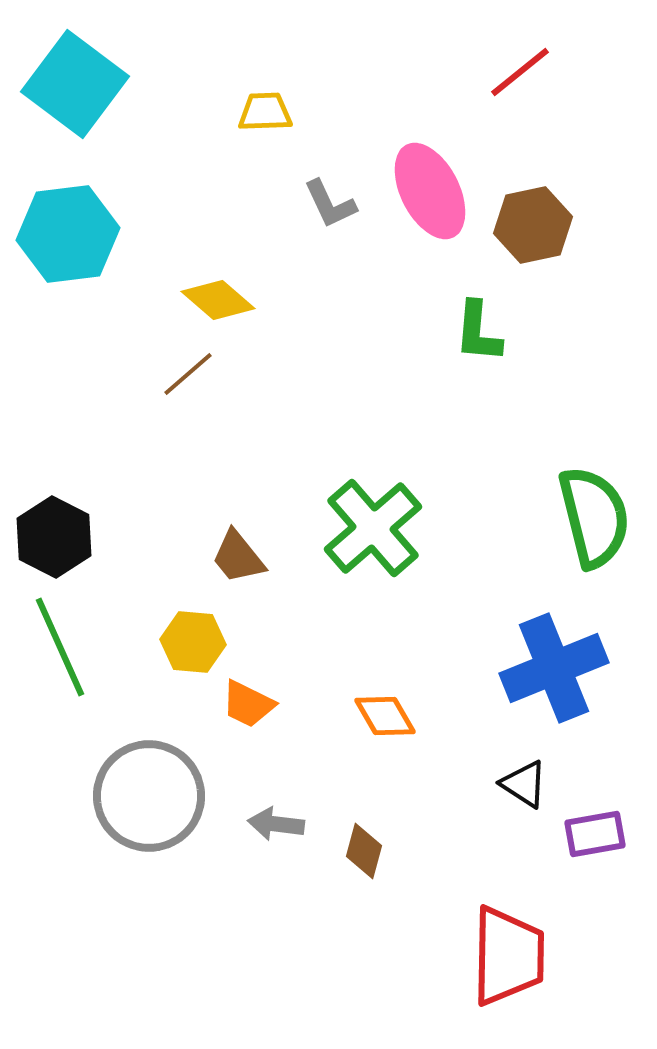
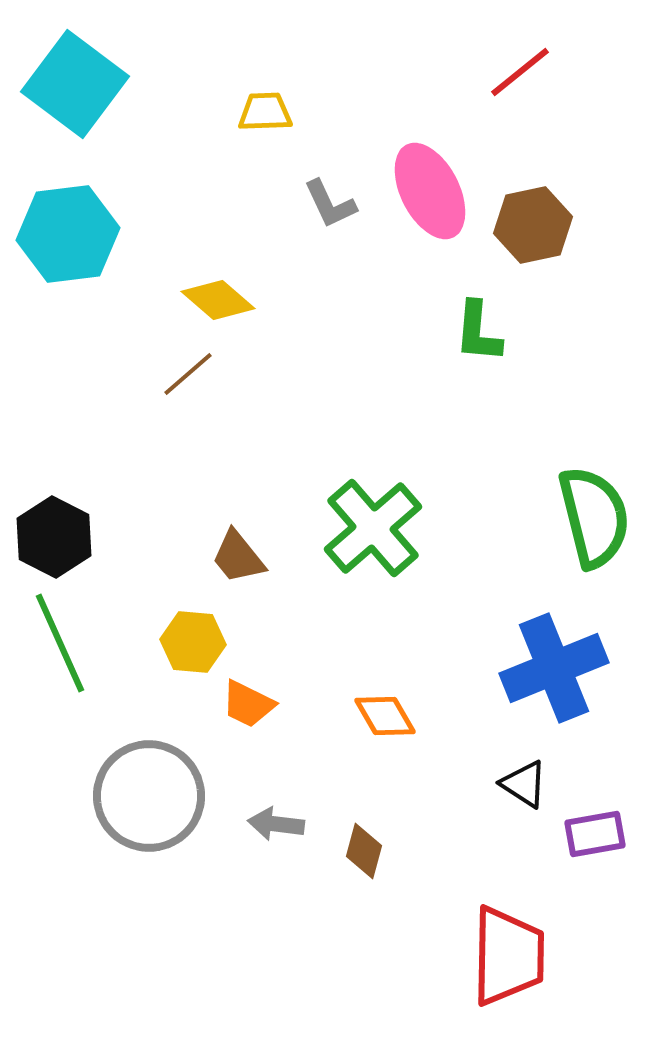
green line: moved 4 px up
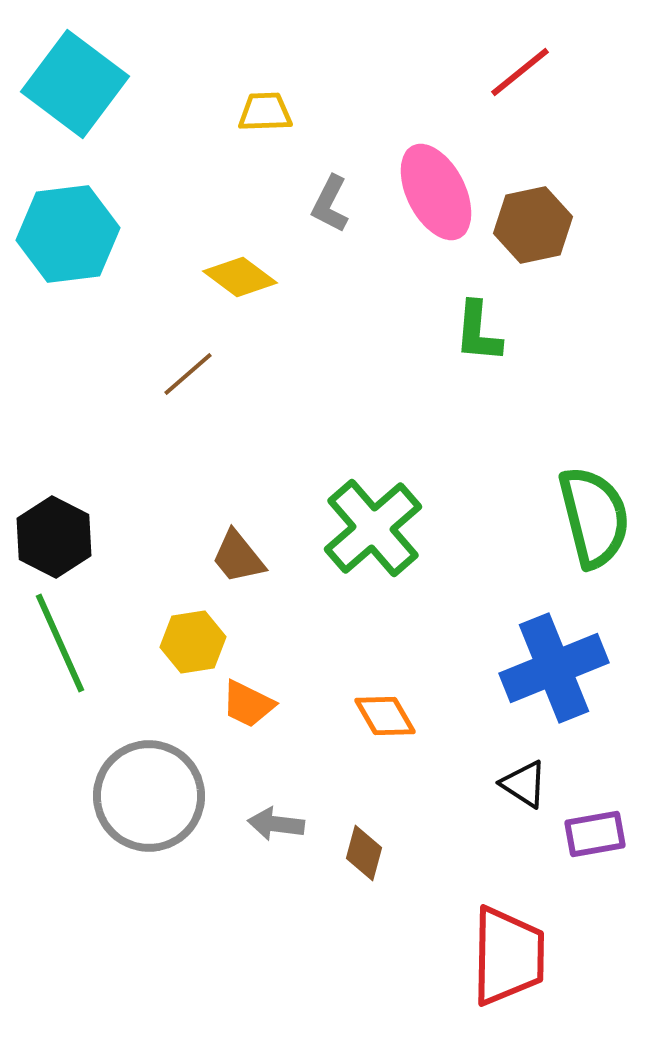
pink ellipse: moved 6 px right, 1 px down
gray L-shape: rotated 52 degrees clockwise
yellow diamond: moved 22 px right, 23 px up; rotated 4 degrees counterclockwise
yellow hexagon: rotated 14 degrees counterclockwise
brown diamond: moved 2 px down
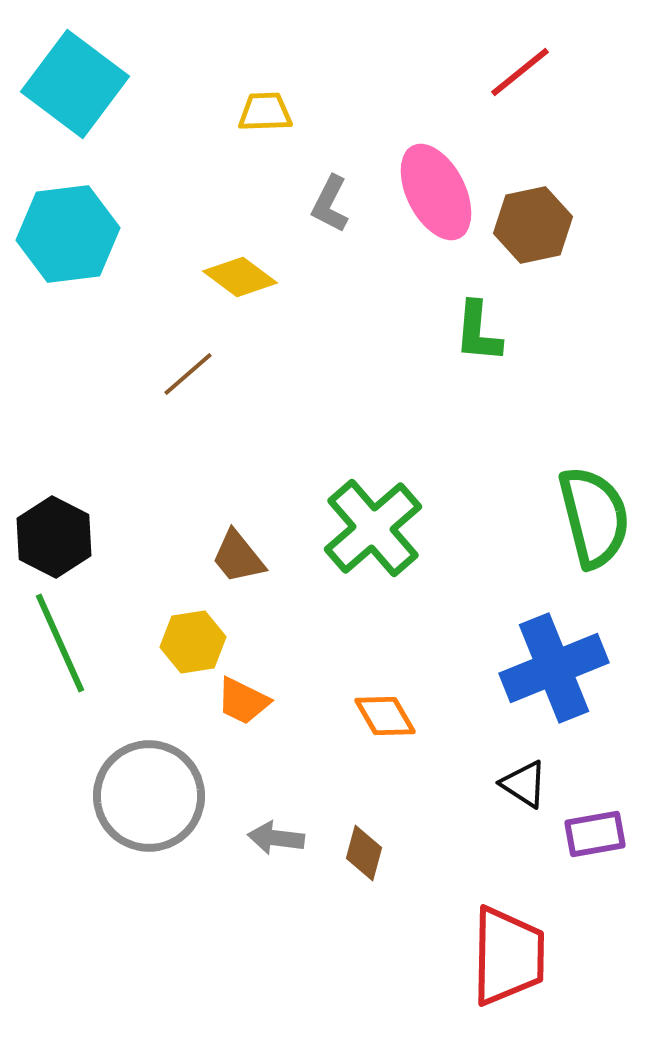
orange trapezoid: moved 5 px left, 3 px up
gray arrow: moved 14 px down
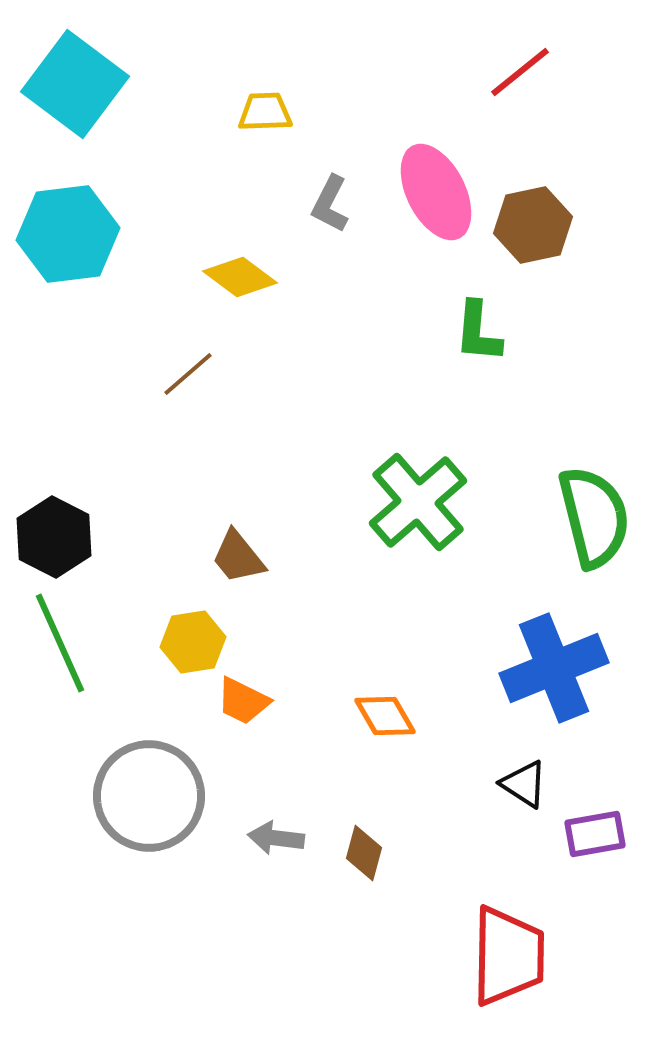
green cross: moved 45 px right, 26 px up
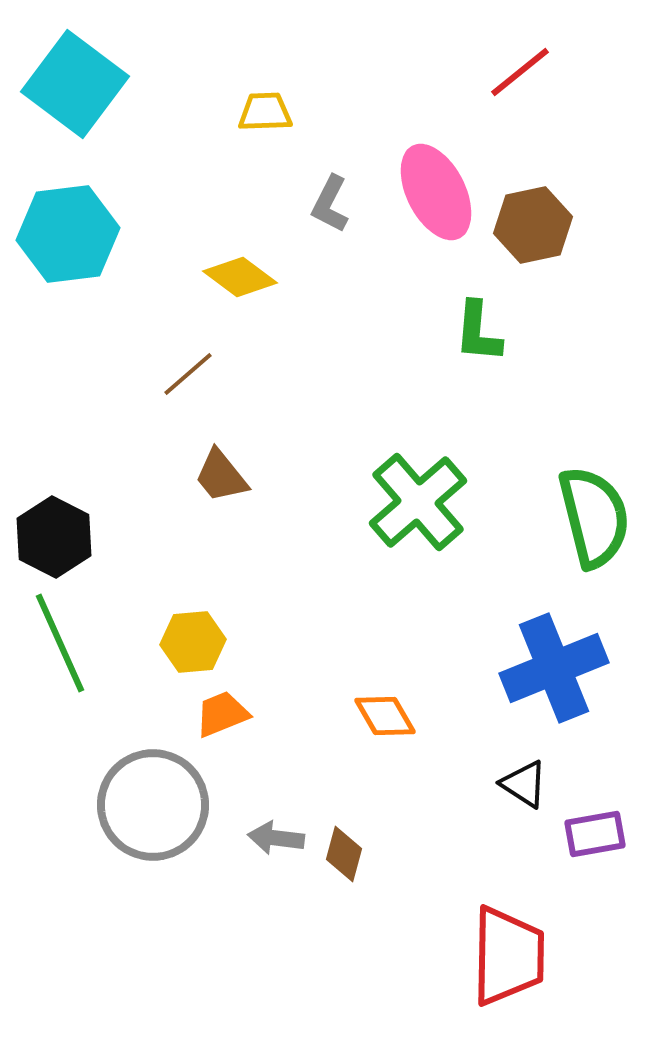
brown trapezoid: moved 17 px left, 81 px up
yellow hexagon: rotated 4 degrees clockwise
orange trapezoid: moved 21 px left, 13 px down; rotated 132 degrees clockwise
gray circle: moved 4 px right, 9 px down
brown diamond: moved 20 px left, 1 px down
